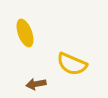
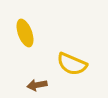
brown arrow: moved 1 px right, 1 px down
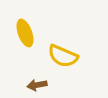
yellow semicircle: moved 9 px left, 8 px up
